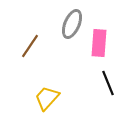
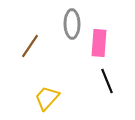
gray ellipse: rotated 24 degrees counterclockwise
black line: moved 1 px left, 2 px up
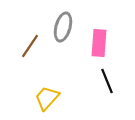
gray ellipse: moved 9 px left, 3 px down; rotated 16 degrees clockwise
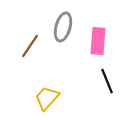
pink rectangle: moved 1 px left, 2 px up
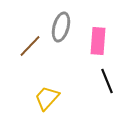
gray ellipse: moved 2 px left
brown line: rotated 10 degrees clockwise
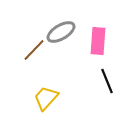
gray ellipse: moved 5 px down; rotated 44 degrees clockwise
brown line: moved 4 px right, 4 px down
yellow trapezoid: moved 1 px left
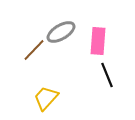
black line: moved 6 px up
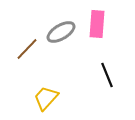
pink rectangle: moved 1 px left, 17 px up
brown line: moved 7 px left, 1 px up
